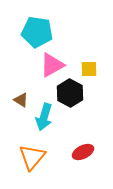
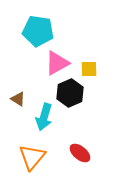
cyan pentagon: moved 1 px right, 1 px up
pink triangle: moved 5 px right, 2 px up
black hexagon: rotated 8 degrees clockwise
brown triangle: moved 3 px left, 1 px up
red ellipse: moved 3 px left, 1 px down; rotated 65 degrees clockwise
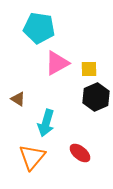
cyan pentagon: moved 1 px right, 3 px up
black hexagon: moved 26 px right, 4 px down
cyan arrow: moved 2 px right, 6 px down
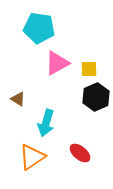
orange triangle: rotated 16 degrees clockwise
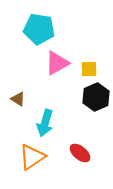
cyan pentagon: moved 1 px down
cyan arrow: moved 1 px left
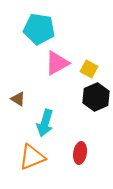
yellow square: rotated 30 degrees clockwise
red ellipse: rotated 60 degrees clockwise
orange triangle: rotated 12 degrees clockwise
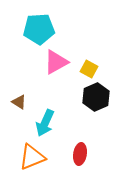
cyan pentagon: rotated 12 degrees counterclockwise
pink triangle: moved 1 px left, 1 px up
brown triangle: moved 1 px right, 3 px down
cyan arrow: rotated 8 degrees clockwise
red ellipse: moved 1 px down
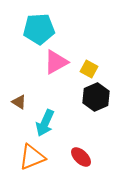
red ellipse: moved 1 px right, 3 px down; rotated 55 degrees counterclockwise
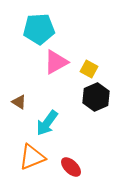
cyan arrow: moved 2 px right; rotated 12 degrees clockwise
red ellipse: moved 10 px left, 10 px down
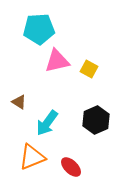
pink triangle: moved 1 px right, 1 px up; rotated 16 degrees clockwise
black hexagon: moved 23 px down
